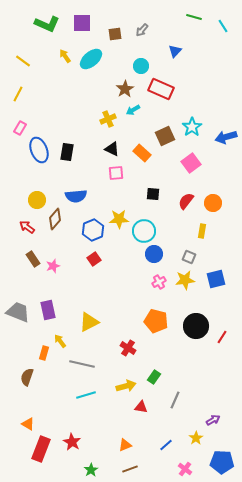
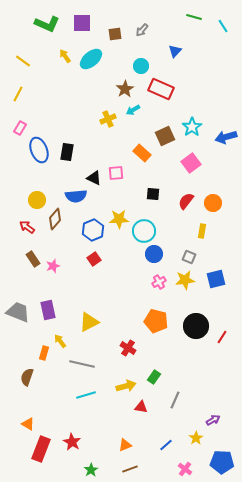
black triangle at (112, 149): moved 18 px left, 29 px down
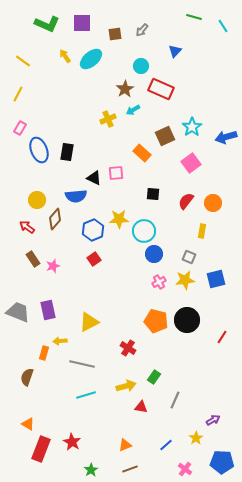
black circle at (196, 326): moved 9 px left, 6 px up
yellow arrow at (60, 341): rotated 56 degrees counterclockwise
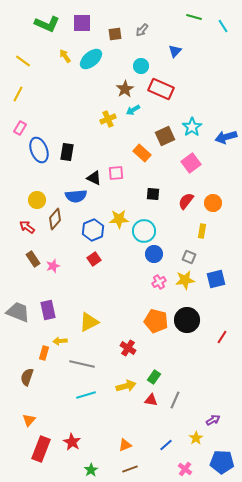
red triangle at (141, 407): moved 10 px right, 7 px up
orange triangle at (28, 424): moved 1 px right, 4 px up; rotated 40 degrees clockwise
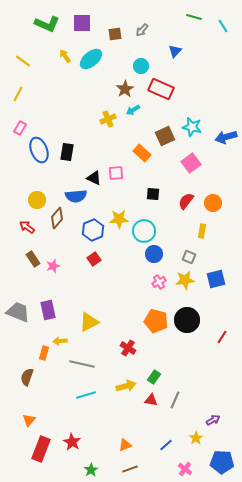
cyan star at (192, 127): rotated 24 degrees counterclockwise
brown diamond at (55, 219): moved 2 px right, 1 px up
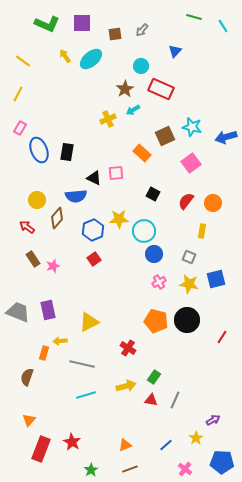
black square at (153, 194): rotated 24 degrees clockwise
yellow star at (185, 280): moved 4 px right, 4 px down; rotated 18 degrees clockwise
